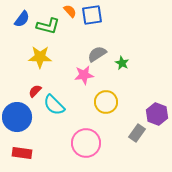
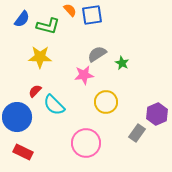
orange semicircle: moved 1 px up
purple hexagon: rotated 15 degrees clockwise
red rectangle: moved 1 px right, 1 px up; rotated 18 degrees clockwise
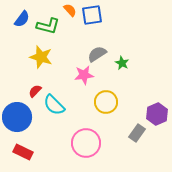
yellow star: moved 1 px right; rotated 15 degrees clockwise
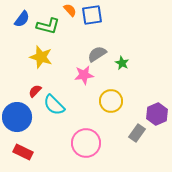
yellow circle: moved 5 px right, 1 px up
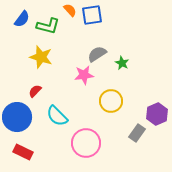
cyan semicircle: moved 3 px right, 11 px down
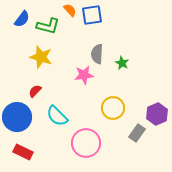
gray semicircle: rotated 54 degrees counterclockwise
yellow circle: moved 2 px right, 7 px down
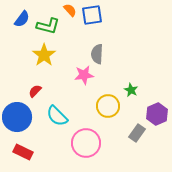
yellow star: moved 3 px right, 2 px up; rotated 20 degrees clockwise
green star: moved 9 px right, 27 px down
yellow circle: moved 5 px left, 2 px up
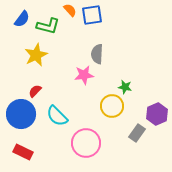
yellow star: moved 8 px left; rotated 10 degrees clockwise
green star: moved 6 px left, 3 px up; rotated 16 degrees counterclockwise
yellow circle: moved 4 px right
blue circle: moved 4 px right, 3 px up
